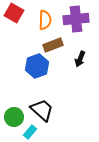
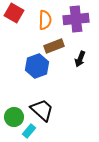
brown rectangle: moved 1 px right, 1 px down
cyan rectangle: moved 1 px left, 1 px up
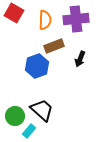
green circle: moved 1 px right, 1 px up
